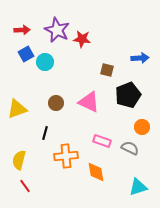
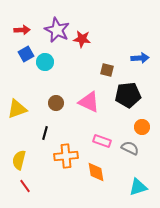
black pentagon: rotated 15 degrees clockwise
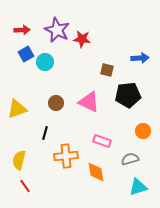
orange circle: moved 1 px right, 4 px down
gray semicircle: moved 11 px down; rotated 42 degrees counterclockwise
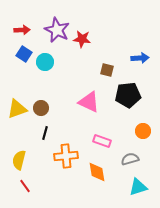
blue square: moved 2 px left; rotated 28 degrees counterclockwise
brown circle: moved 15 px left, 5 px down
orange diamond: moved 1 px right
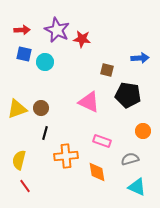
blue square: rotated 21 degrees counterclockwise
black pentagon: rotated 15 degrees clockwise
cyan triangle: moved 1 px left; rotated 42 degrees clockwise
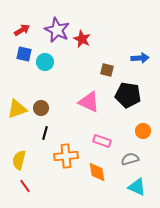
red arrow: rotated 28 degrees counterclockwise
red star: rotated 18 degrees clockwise
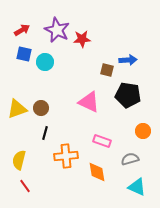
red star: rotated 30 degrees counterclockwise
blue arrow: moved 12 px left, 2 px down
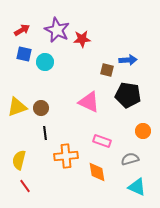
yellow triangle: moved 2 px up
black line: rotated 24 degrees counterclockwise
